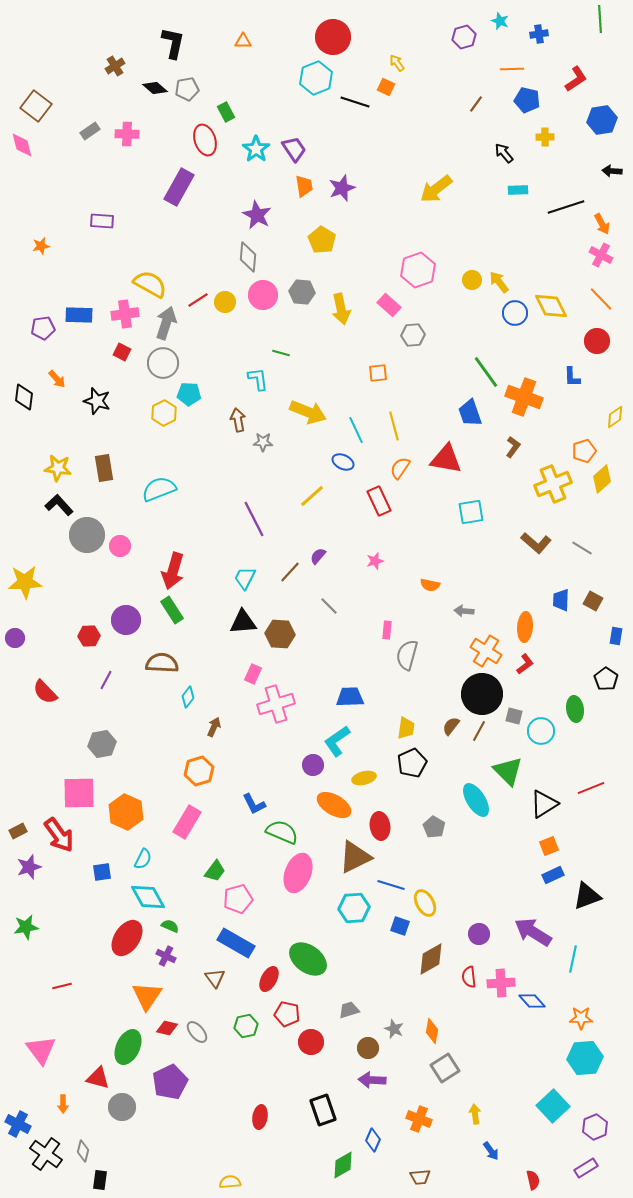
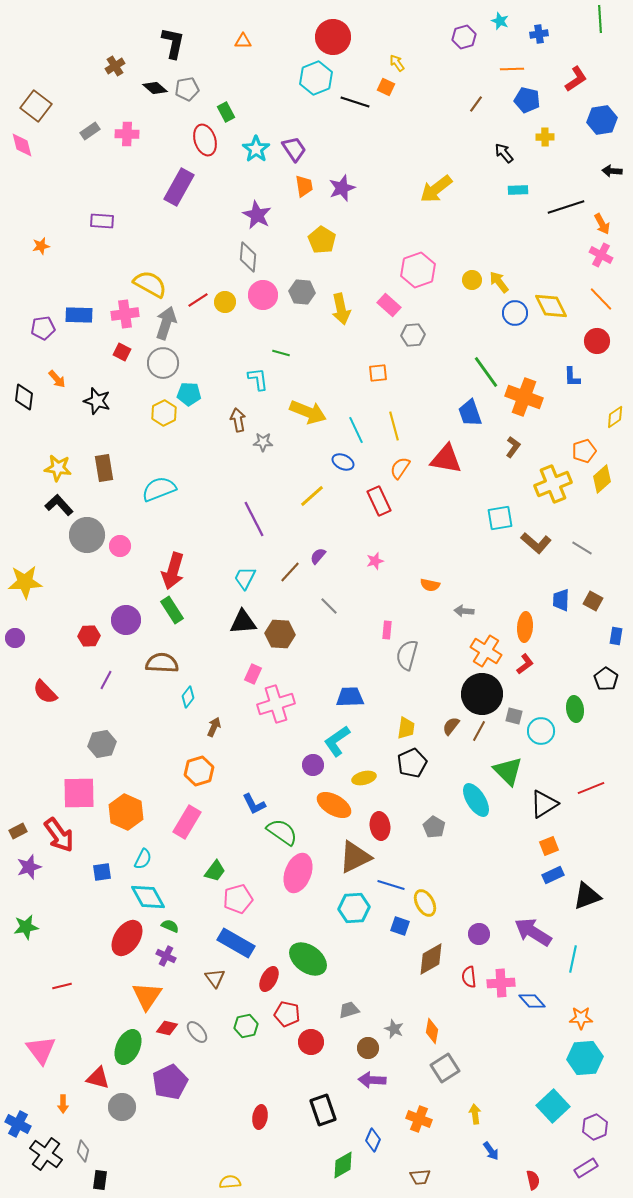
cyan square at (471, 512): moved 29 px right, 6 px down
green semicircle at (282, 832): rotated 12 degrees clockwise
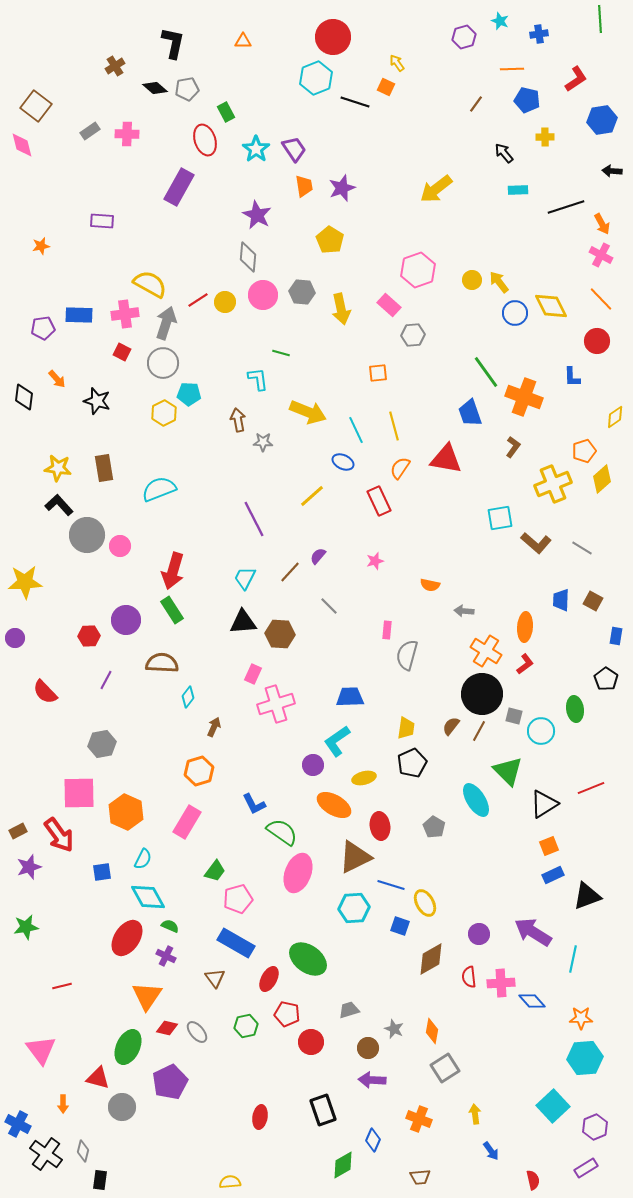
yellow pentagon at (322, 240): moved 8 px right
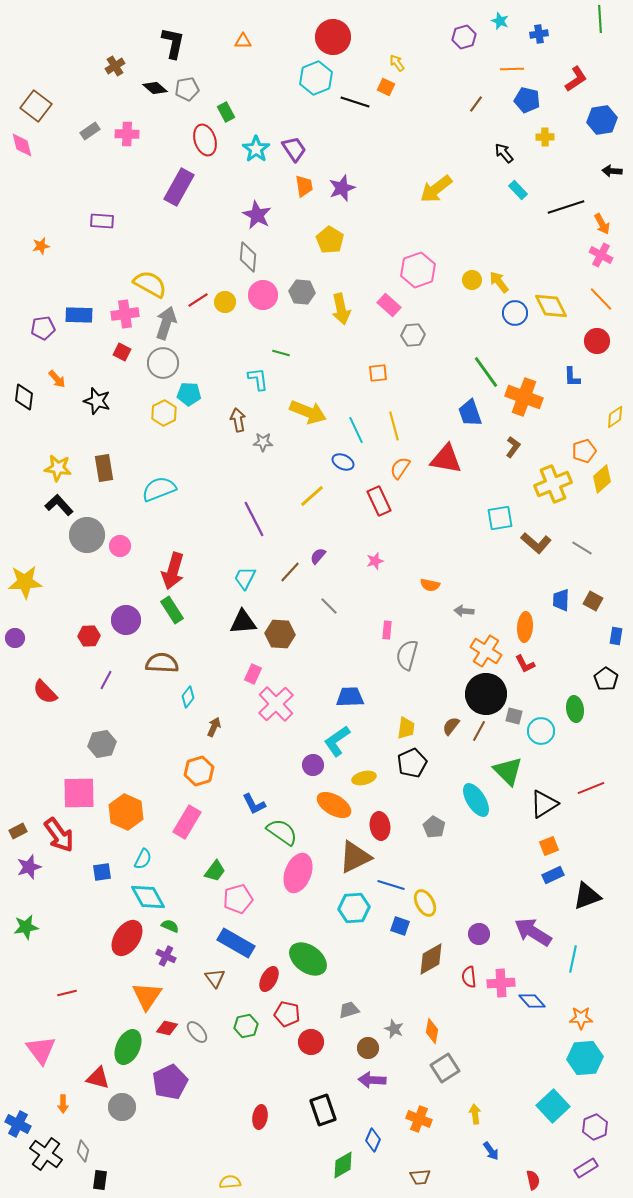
cyan rectangle at (518, 190): rotated 48 degrees clockwise
red L-shape at (525, 664): rotated 100 degrees clockwise
black circle at (482, 694): moved 4 px right
pink cross at (276, 704): rotated 27 degrees counterclockwise
red line at (62, 986): moved 5 px right, 7 px down
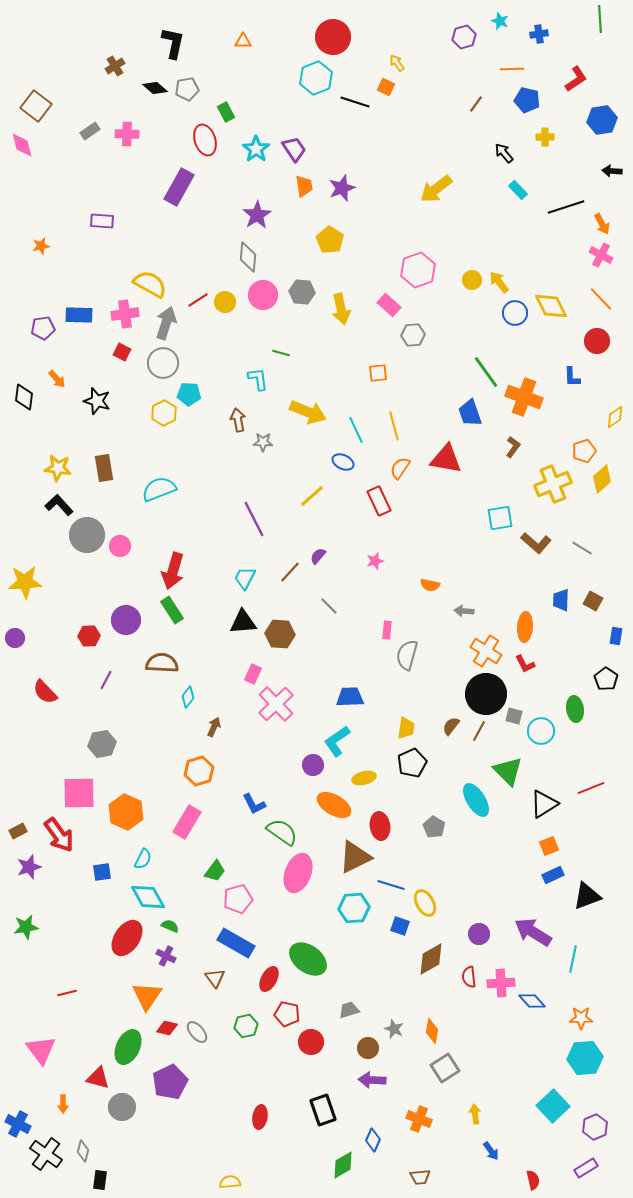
purple star at (257, 215): rotated 12 degrees clockwise
